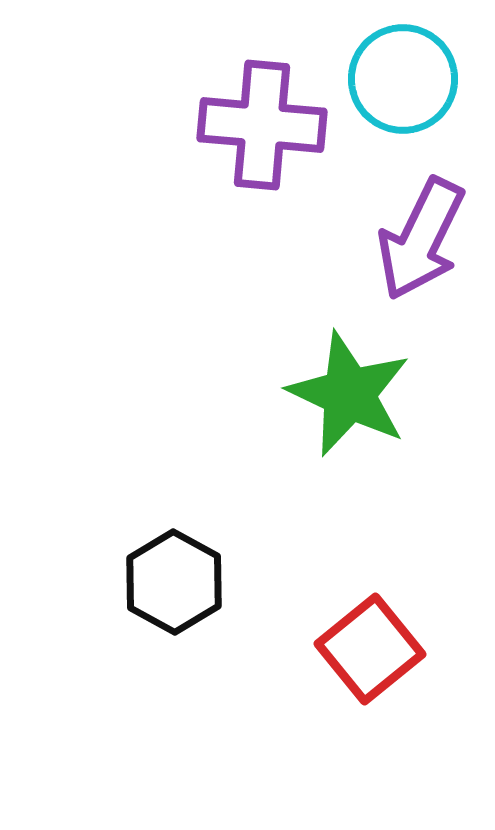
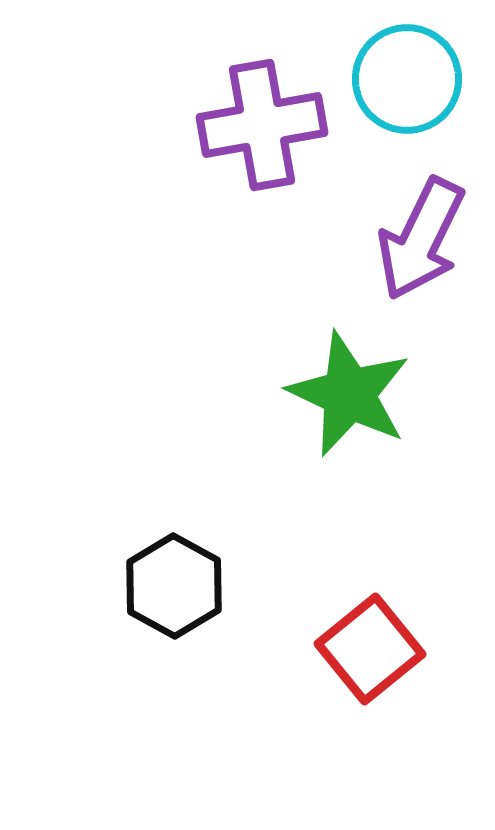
cyan circle: moved 4 px right
purple cross: rotated 15 degrees counterclockwise
black hexagon: moved 4 px down
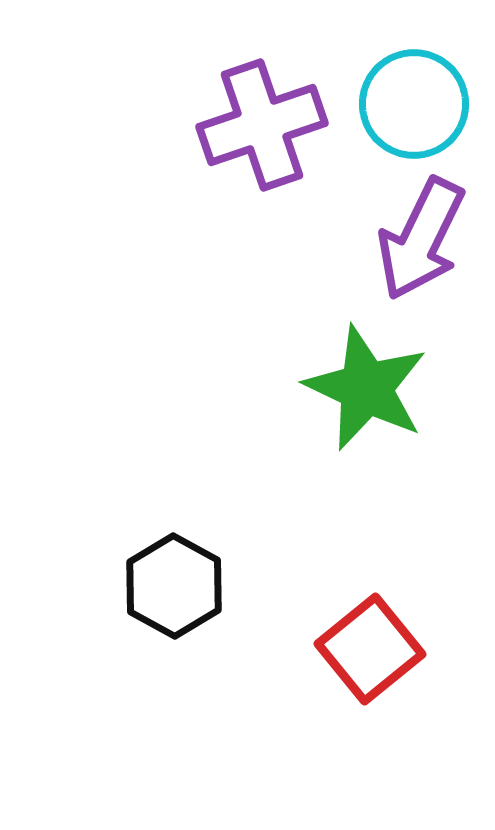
cyan circle: moved 7 px right, 25 px down
purple cross: rotated 9 degrees counterclockwise
green star: moved 17 px right, 6 px up
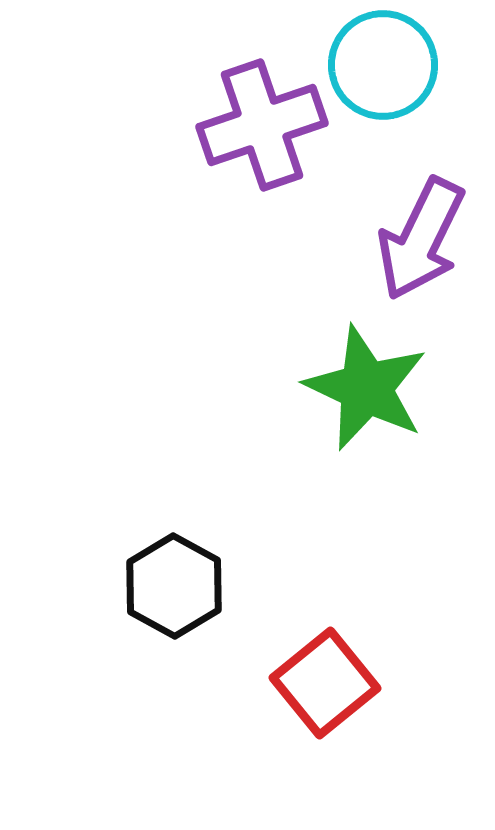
cyan circle: moved 31 px left, 39 px up
red square: moved 45 px left, 34 px down
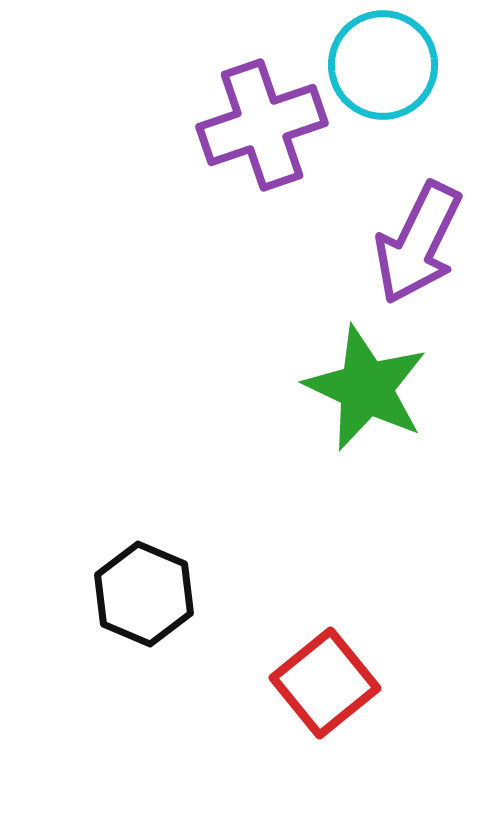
purple arrow: moved 3 px left, 4 px down
black hexagon: moved 30 px left, 8 px down; rotated 6 degrees counterclockwise
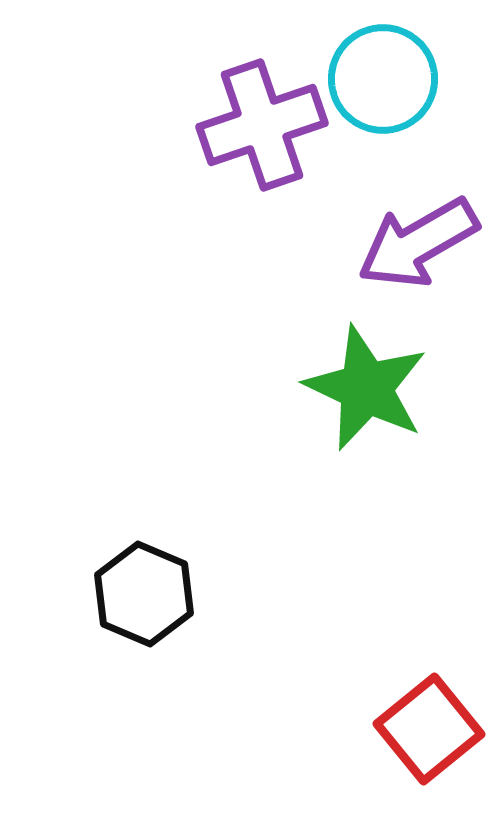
cyan circle: moved 14 px down
purple arrow: rotated 34 degrees clockwise
red square: moved 104 px right, 46 px down
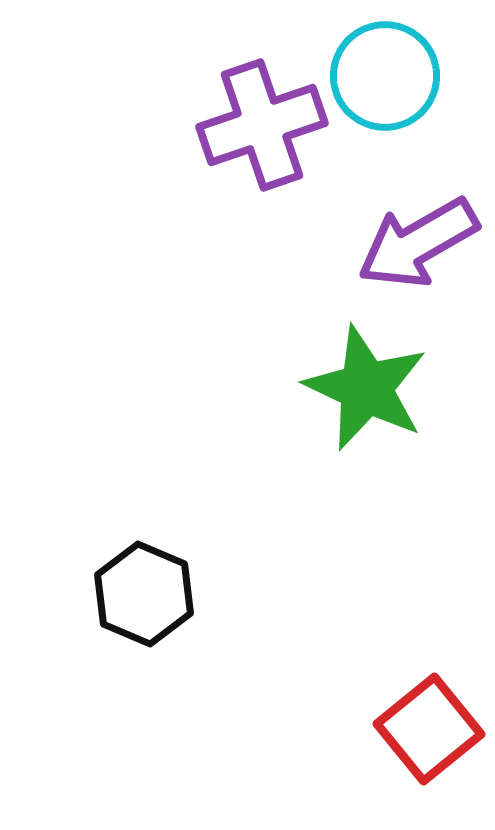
cyan circle: moved 2 px right, 3 px up
